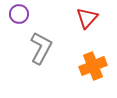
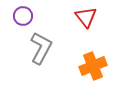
purple circle: moved 4 px right, 2 px down
red triangle: moved 1 px left, 1 px up; rotated 20 degrees counterclockwise
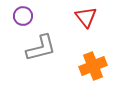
gray L-shape: rotated 48 degrees clockwise
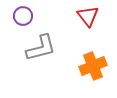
red triangle: moved 2 px right, 1 px up
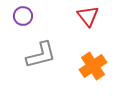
gray L-shape: moved 7 px down
orange cross: rotated 12 degrees counterclockwise
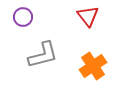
purple circle: moved 1 px down
gray L-shape: moved 2 px right
